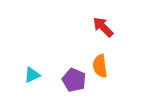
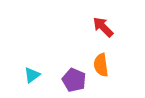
orange semicircle: moved 1 px right, 1 px up
cyan triangle: rotated 12 degrees counterclockwise
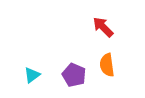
orange semicircle: moved 6 px right
purple pentagon: moved 5 px up
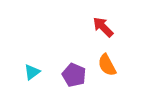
orange semicircle: rotated 20 degrees counterclockwise
cyan triangle: moved 3 px up
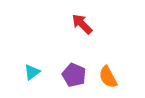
red arrow: moved 21 px left, 3 px up
orange semicircle: moved 1 px right, 12 px down
